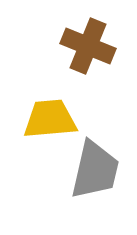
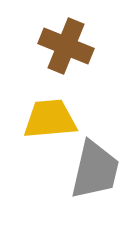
brown cross: moved 22 px left
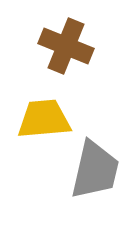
yellow trapezoid: moved 6 px left
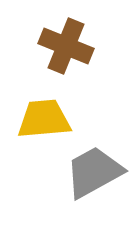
gray trapezoid: moved 1 px left, 2 px down; rotated 132 degrees counterclockwise
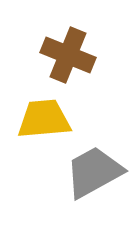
brown cross: moved 2 px right, 9 px down
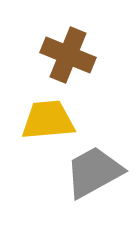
yellow trapezoid: moved 4 px right, 1 px down
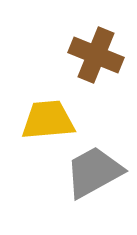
brown cross: moved 28 px right
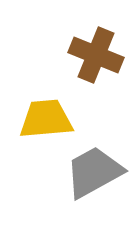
yellow trapezoid: moved 2 px left, 1 px up
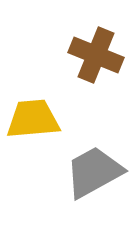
yellow trapezoid: moved 13 px left
